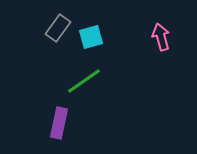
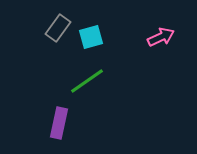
pink arrow: rotated 80 degrees clockwise
green line: moved 3 px right
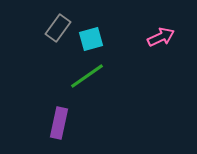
cyan square: moved 2 px down
green line: moved 5 px up
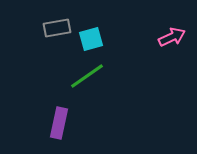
gray rectangle: moved 1 px left; rotated 44 degrees clockwise
pink arrow: moved 11 px right
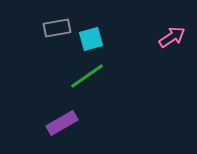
pink arrow: rotated 8 degrees counterclockwise
purple rectangle: moved 3 px right; rotated 48 degrees clockwise
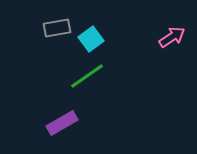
cyan square: rotated 20 degrees counterclockwise
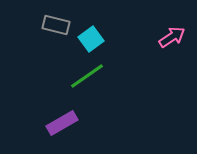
gray rectangle: moved 1 px left, 3 px up; rotated 24 degrees clockwise
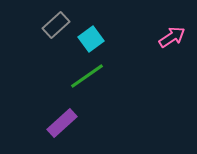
gray rectangle: rotated 56 degrees counterclockwise
purple rectangle: rotated 12 degrees counterclockwise
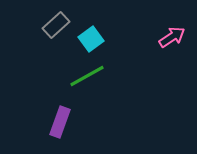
green line: rotated 6 degrees clockwise
purple rectangle: moved 2 px left, 1 px up; rotated 28 degrees counterclockwise
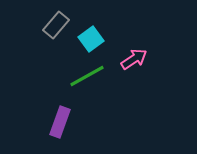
gray rectangle: rotated 8 degrees counterclockwise
pink arrow: moved 38 px left, 22 px down
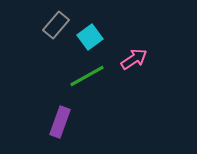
cyan square: moved 1 px left, 2 px up
